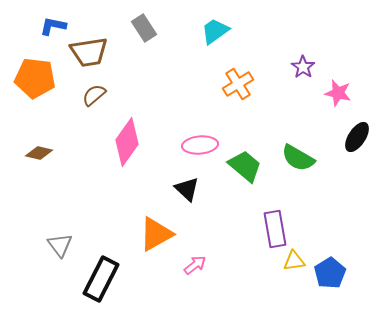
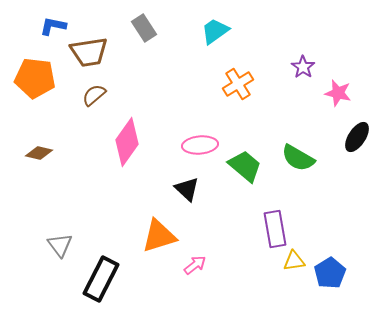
orange triangle: moved 3 px right, 2 px down; rotated 12 degrees clockwise
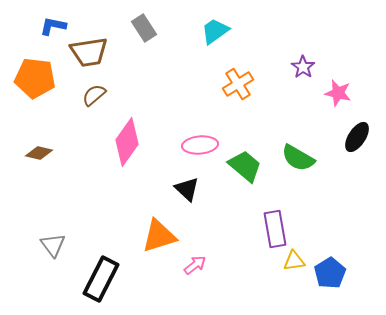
gray triangle: moved 7 px left
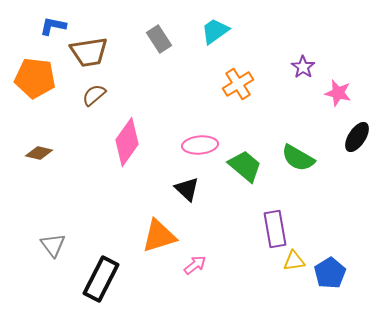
gray rectangle: moved 15 px right, 11 px down
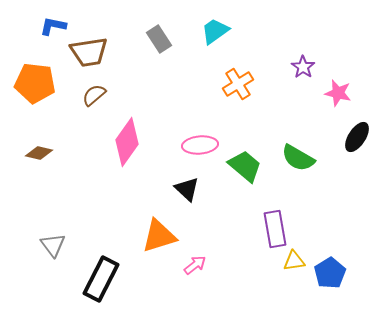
orange pentagon: moved 5 px down
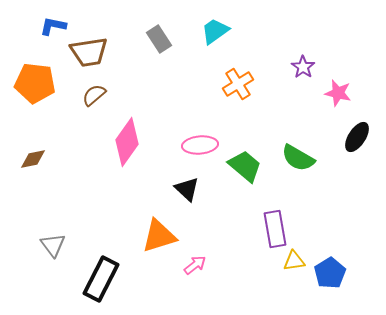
brown diamond: moved 6 px left, 6 px down; rotated 24 degrees counterclockwise
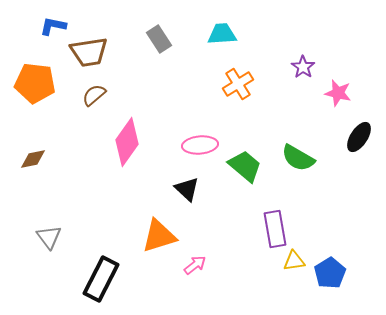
cyan trapezoid: moved 7 px right, 3 px down; rotated 32 degrees clockwise
black ellipse: moved 2 px right
gray triangle: moved 4 px left, 8 px up
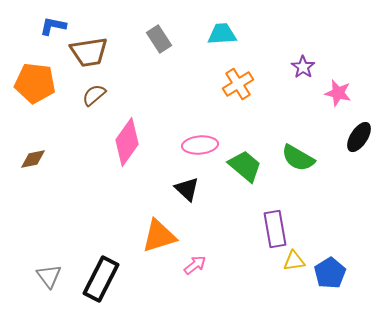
gray triangle: moved 39 px down
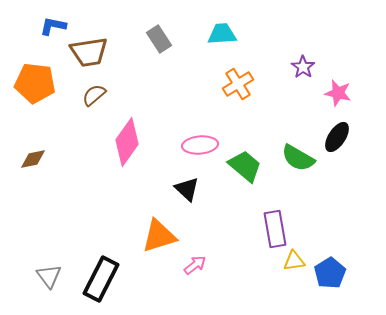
black ellipse: moved 22 px left
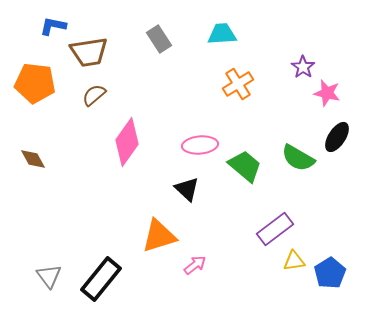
pink star: moved 11 px left
brown diamond: rotated 72 degrees clockwise
purple rectangle: rotated 63 degrees clockwise
black rectangle: rotated 12 degrees clockwise
